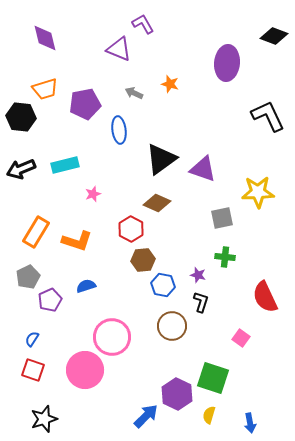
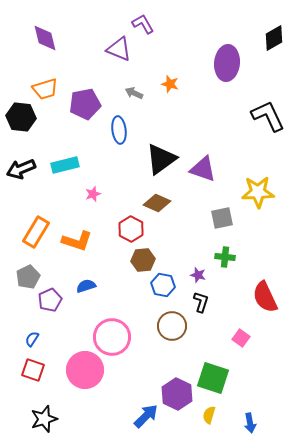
black diamond at (274, 36): moved 2 px down; rotated 52 degrees counterclockwise
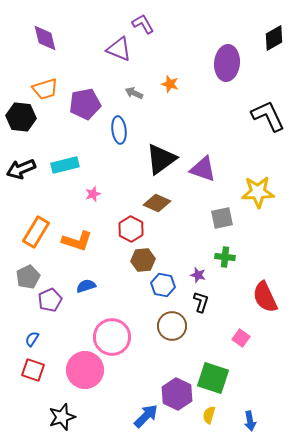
black star at (44, 419): moved 18 px right, 2 px up
blue arrow at (250, 423): moved 2 px up
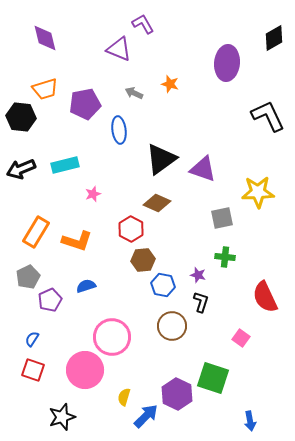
yellow semicircle at (209, 415): moved 85 px left, 18 px up
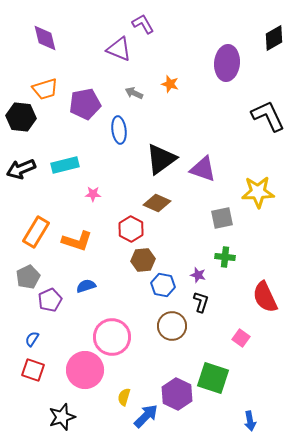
pink star at (93, 194): rotated 21 degrees clockwise
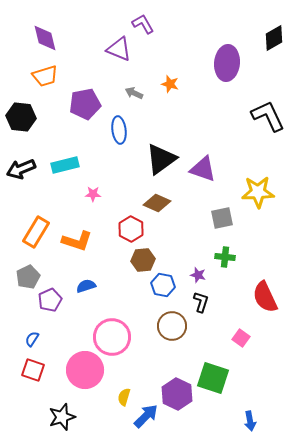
orange trapezoid at (45, 89): moved 13 px up
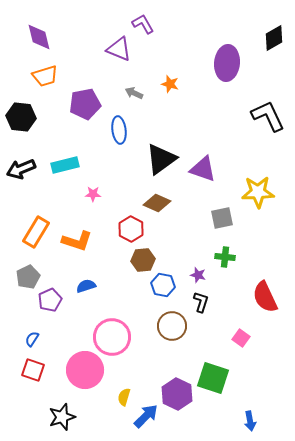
purple diamond at (45, 38): moved 6 px left, 1 px up
